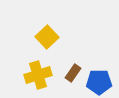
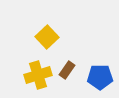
brown rectangle: moved 6 px left, 3 px up
blue pentagon: moved 1 px right, 5 px up
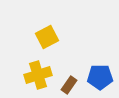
yellow square: rotated 15 degrees clockwise
brown rectangle: moved 2 px right, 15 px down
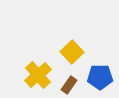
yellow square: moved 25 px right, 15 px down; rotated 15 degrees counterclockwise
yellow cross: rotated 24 degrees counterclockwise
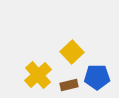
blue pentagon: moved 3 px left
brown rectangle: rotated 42 degrees clockwise
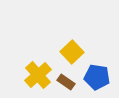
blue pentagon: rotated 10 degrees clockwise
brown rectangle: moved 3 px left, 3 px up; rotated 48 degrees clockwise
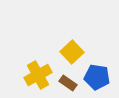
yellow cross: rotated 12 degrees clockwise
brown rectangle: moved 2 px right, 1 px down
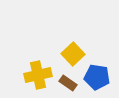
yellow square: moved 1 px right, 2 px down
yellow cross: rotated 16 degrees clockwise
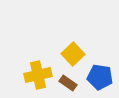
blue pentagon: moved 3 px right
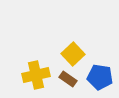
yellow cross: moved 2 px left
brown rectangle: moved 4 px up
